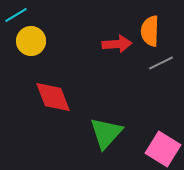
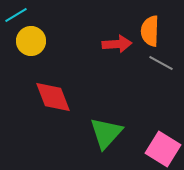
gray line: rotated 55 degrees clockwise
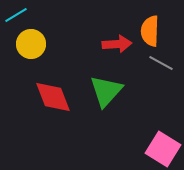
yellow circle: moved 3 px down
green triangle: moved 42 px up
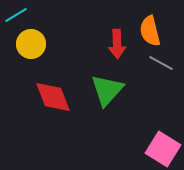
orange semicircle: rotated 16 degrees counterclockwise
red arrow: rotated 92 degrees clockwise
green triangle: moved 1 px right, 1 px up
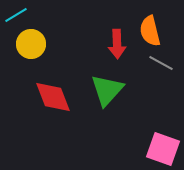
pink square: rotated 12 degrees counterclockwise
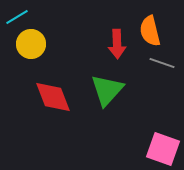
cyan line: moved 1 px right, 2 px down
gray line: moved 1 px right; rotated 10 degrees counterclockwise
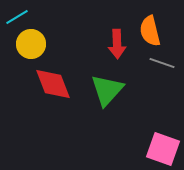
red diamond: moved 13 px up
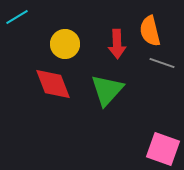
yellow circle: moved 34 px right
